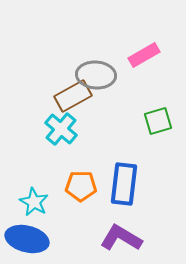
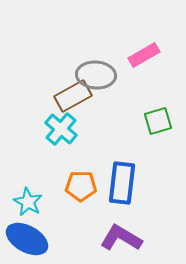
blue rectangle: moved 2 px left, 1 px up
cyan star: moved 6 px left
blue ellipse: rotated 15 degrees clockwise
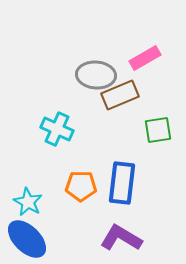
pink rectangle: moved 1 px right, 3 px down
brown rectangle: moved 47 px right, 1 px up; rotated 6 degrees clockwise
green square: moved 9 px down; rotated 8 degrees clockwise
cyan cross: moved 4 px left; rotated 16 degrees counterclockwise
blue ellipse: rotated 15 degrees clockwise
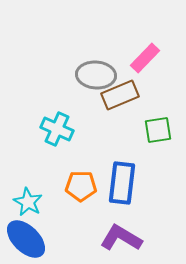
pink rectangle: rotated 16 degrees counterclockwise
blue ellipse: moved 1 px left
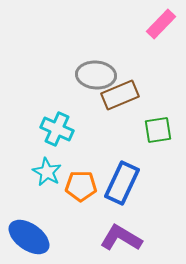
pink rectangle: moved 16 px right, 34 px up
blue rectangle: rotated 18 degrees clockwise
cyan star: moved 19 px right, 30 px up
blue ellipse: moved 3 px right, 2 px up; rotated 9 degrees counterclockwise
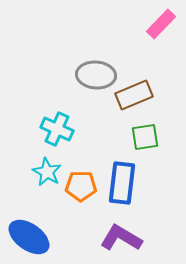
brown rectangle: moved 14 px right
green square: moved 13 px left, 7 px down
blue rectangle: rotated 18 degrees counterclockwise
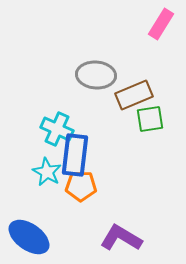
pink rectangle: rotated 12 degrees counterclockwise
green square: moved 5 px right, 18 px up
blue rectangle: moved 47 px left, 28 px up
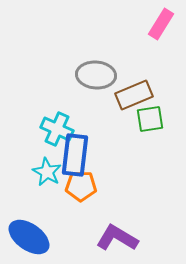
purple L-shape: moved 4 px left
